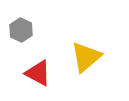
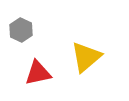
red triangle: rotated 40 degrees counterclockwise
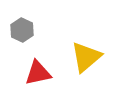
gray hexagon: moved 1 px right
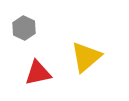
gray hexagon: moved 2 px right, 2 px up
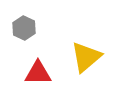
red triangle: rotated 12 degrees clockwise
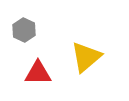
gray hexagon: moved 2 px down
